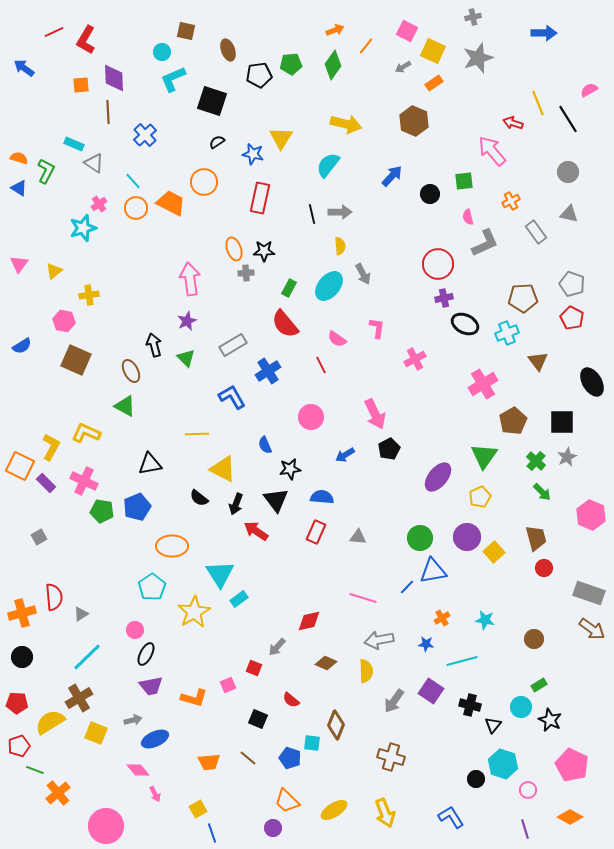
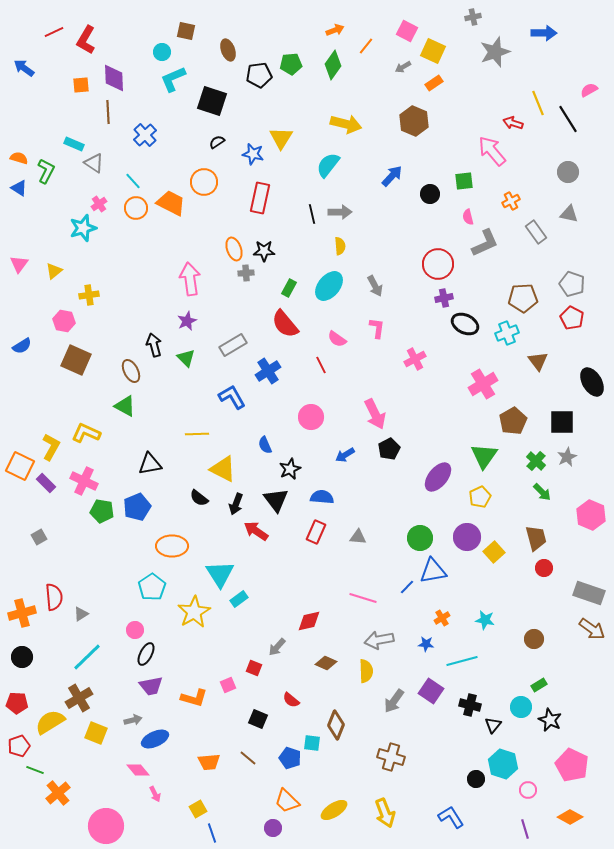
gray star at (478, 58): moved 17 px right, 6 px up
gray arrow at (363, 274): moved 12 px right, 12 px down
black star at (290, 469): rotated 15 degrees counterclockwise
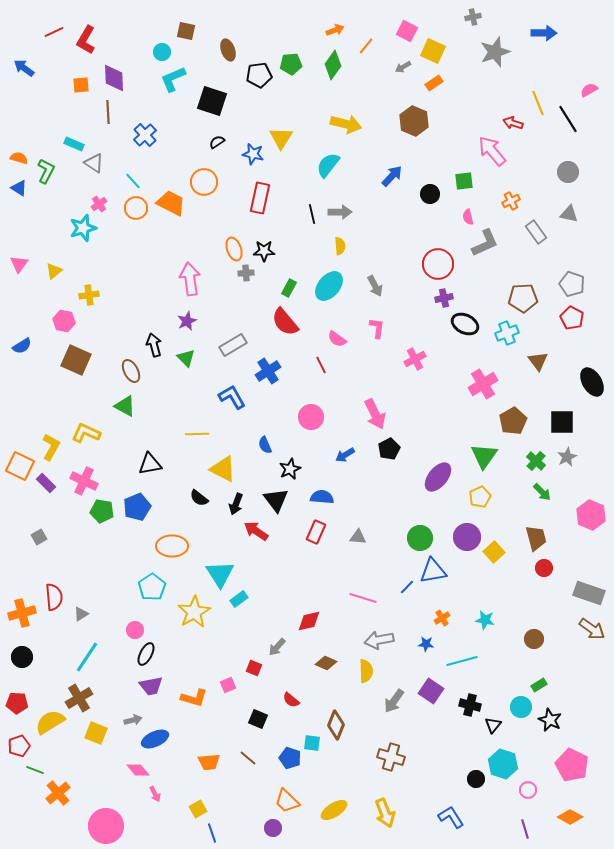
red semicircle at (285, 324): moved 2 px up
cyan line at (87, 657): rotated 12 degrees counterclockwise
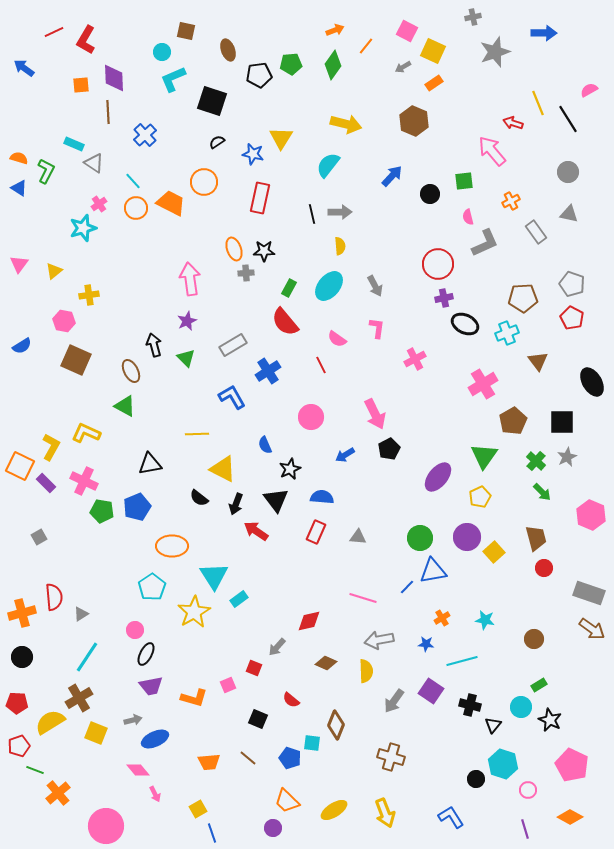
cyan triangle at (220, 574): moved 6 px left, 2 px down
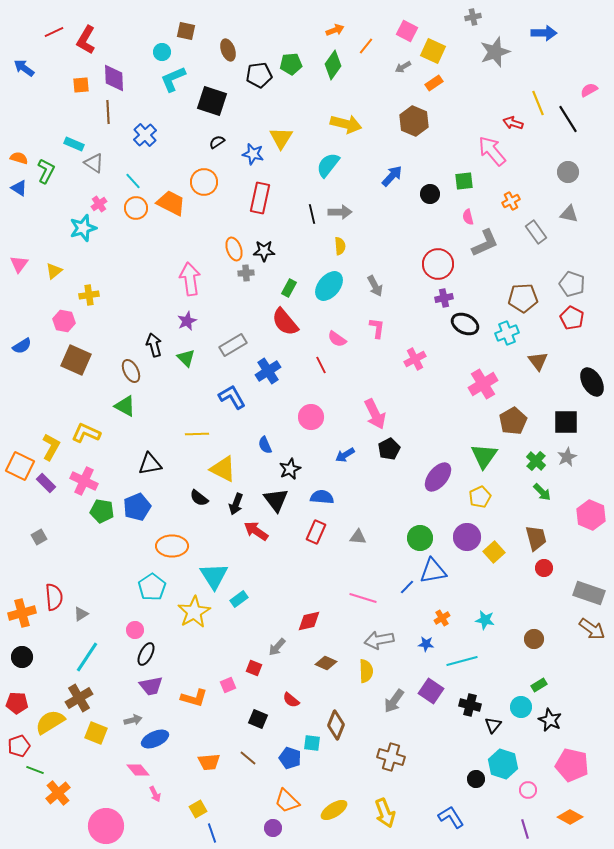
black square at (562, 422): moved 4 px right
pink pentagon at (572, 765): rotated 12 degrees counterclockwise
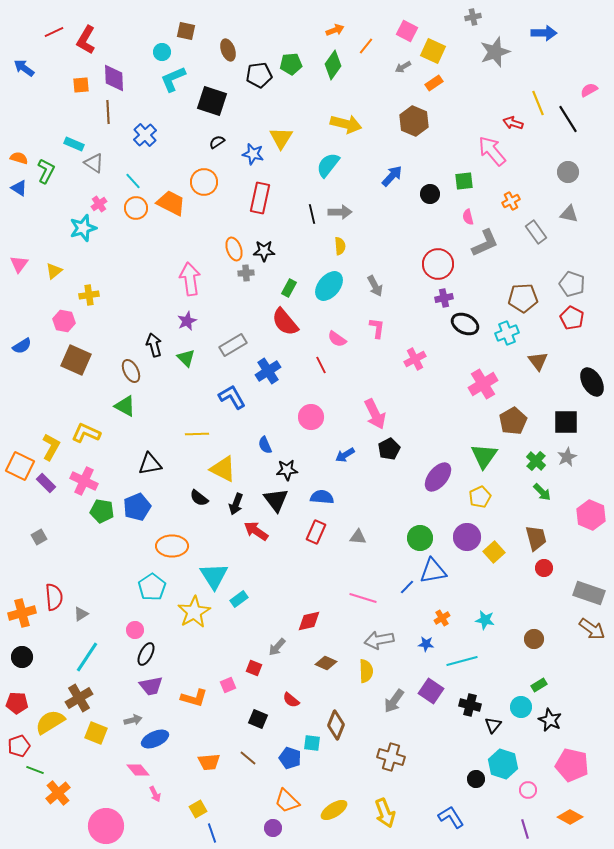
black star at (290, 469): moved 3 px left, 1 px down; rotated 20 degrees clockwise
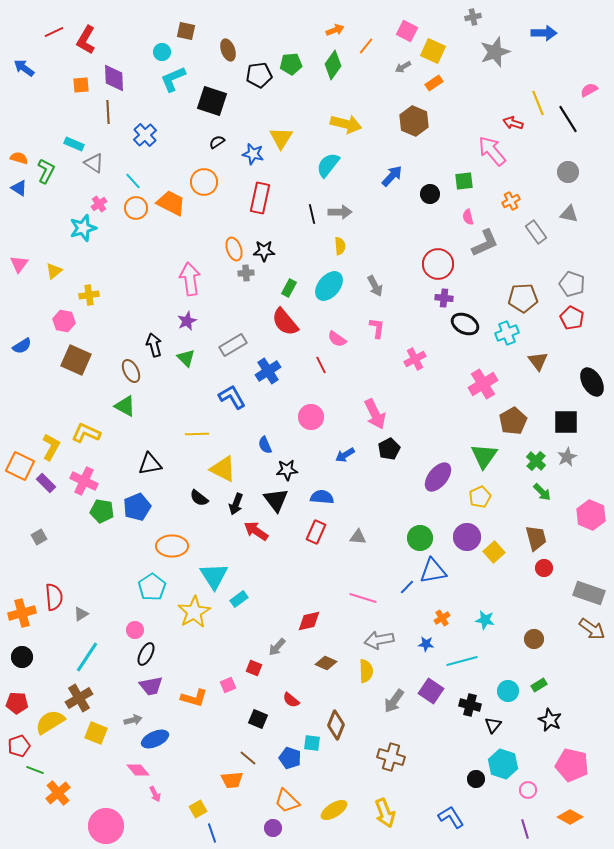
purple cross at (444, 298): rotated 18 degrees clockwise
cyan circle at (521, 707): moved 13 px left, 16 px up
orange trapezoid at (209, 762): moved 23 px right, 18 px down
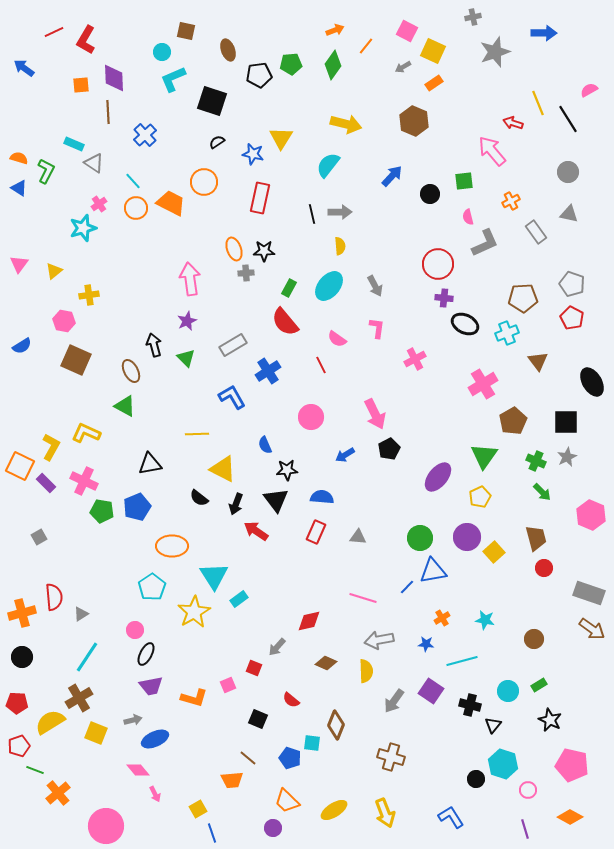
green cross at (536, 461): rotated 18 degrees counterclockwise
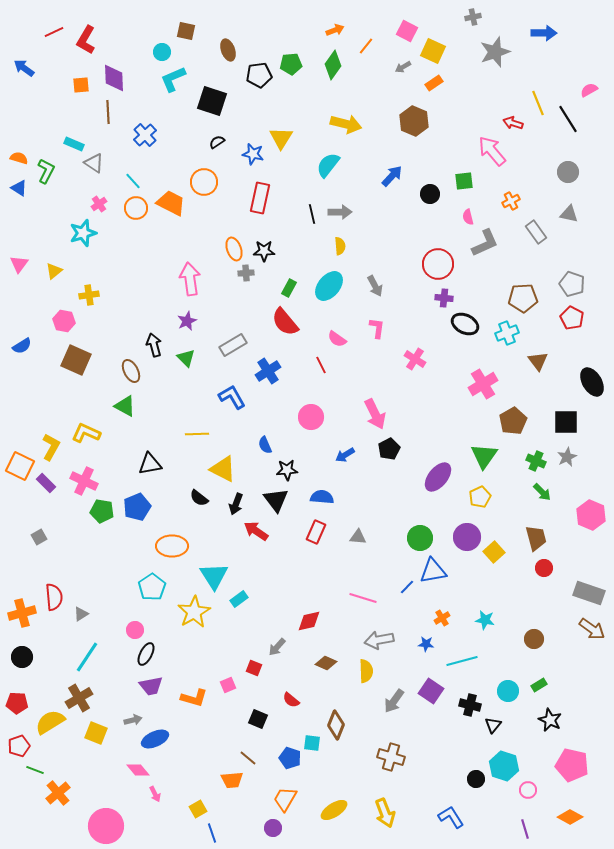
cyan star at (83, 228): moved 5 px down
pink cross at (415, 359): rotated 30 degrees counterclockwise
cyan hexagon at (503, 764): moved 1 px right, 2 px down
orange trapezoid at (287, 801): moved 2 px left, 2 px up; rotated 76 degrees clockwise
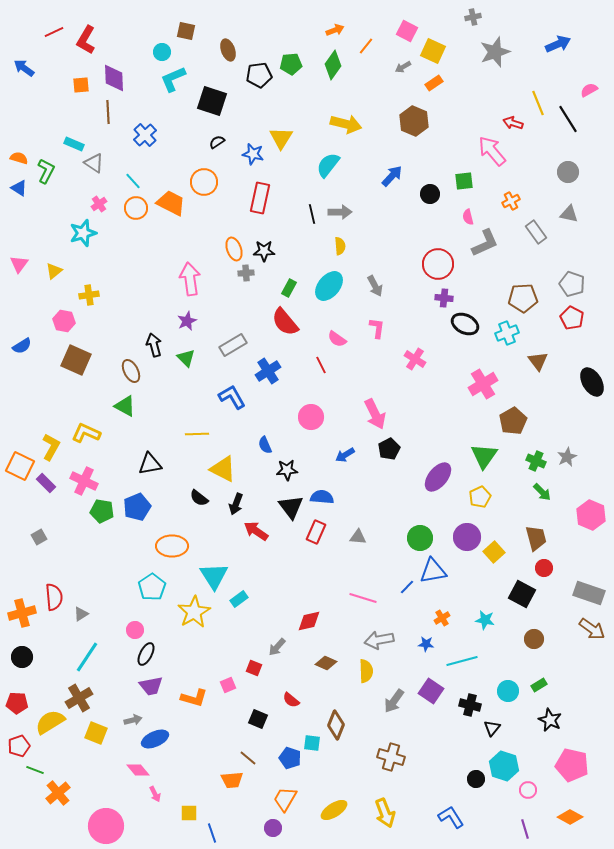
blue arrow at (544, 33): moved 14 px right, 11 px down; rotated 25 degrees counterclockwise
black square at (566, 422): moved 44 px left, 172 px down; rotated 28 degrees clockwise
black triangle at (276, 500): moved 15 px right, 7 px down
black triangle at (493, 725): moved 1 px left, 3 px down
yellow square at (198, 809): moved 9 px left, 4 px down; rotated 30 degrees clockwise
